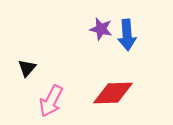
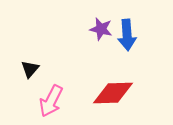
black triangle: moved 3 px right, 1 px down
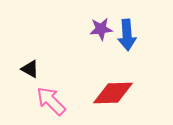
purple star: rotated 20 degrees counterclockwise
black triangle: rotated 42 degrees counterclockwise
pink arrow: rotated 108 degrees clockwise
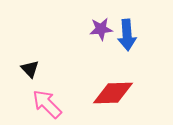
black triangle: rotated 18 degrees clockwise
pink arrow: moved 4 px left, 3 px down
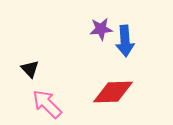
blue arrow: moved 2 px left, 6 px down
red diamond: moved 1 px up
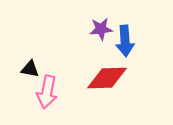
black triangle: rotated 36 degrees counterclockwise
red diamond: moved 6 px left, 14 px up
pink arrow: moved 12 px up; rotated 124 degrees counterclockwise
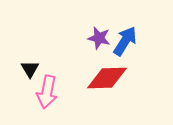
purple star: moved 2 px left, 9 px down; rotated 20 degrees clockwise
blue arrow: rotated 144 degrees counterclockwise
black triangle: rotated 48 degrees clockwise
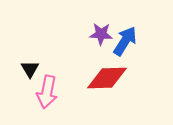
purple star: moved 2 px right, 4 px up; rotated 10 degrees counterclockwise
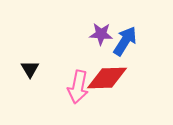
pink arrow: moved 31 px right, 5 px up
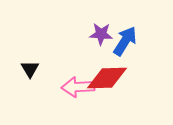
pink arrow: rotated 76 degrees clockwise
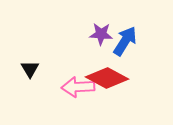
red diamond: rotated 30 degrees clockwise
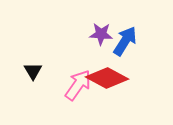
black triangle: moved 3 px right, 2 px down
pink arrow: moved 2 px up; rotated 128 degrees clockwise
